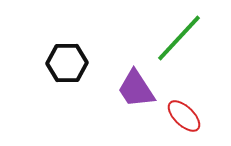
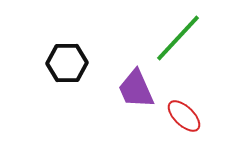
green line: moved 1 px left
purple trapezoid: rotated 9 degrees clockwise
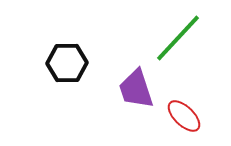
purple trapezoid: rotated 6 degrees clockwise
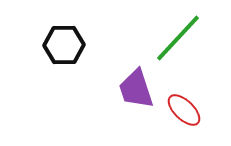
black hexagon: moved 3 px left, 18 px up
red ellipse: moved 6 px up
